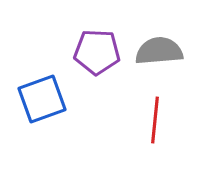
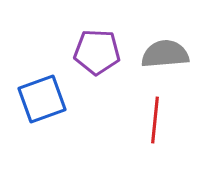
gray semicircle: moved 6 px right, 3 px down
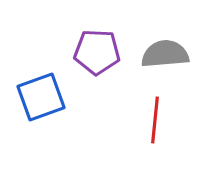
blue square: moved 1 px left, 2 px up
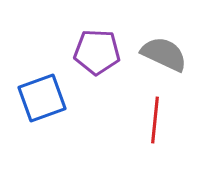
gray semicircle: moved 1 px left; rotated 30 degrees clockwise
blue square: moved 1 px right, 1 px down
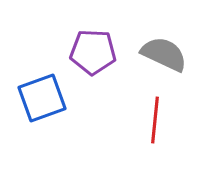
purple pentagon: moved 4 px left
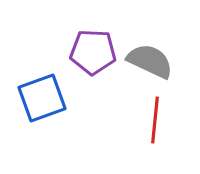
gray semicircle: moved 14 px left, 7 px down
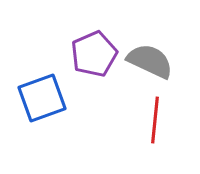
purple pentagon: moved 1 px right, 2 px down; rotated 27 degrees counterclockwise
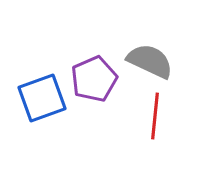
purple pentagon: moved 25 px down
red line: moved 4 px up
